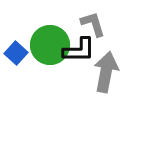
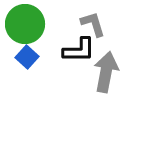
green circle: moved 25 px left, 21 px up
blue square: moved 11 px right, 4 px down
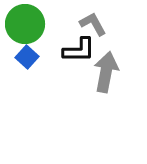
gray L-shape: rotated 12 degrees counterclockwise
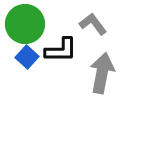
gray L-shape: rotated 8 degrees counterclockwise
black L-shape: moved 18 px left
gray arrow: moved 4 px left, 1 px down
